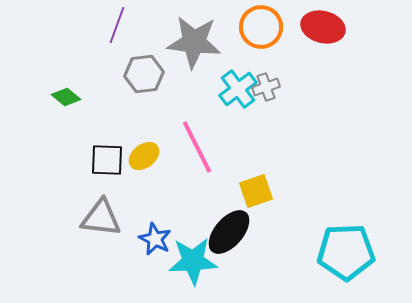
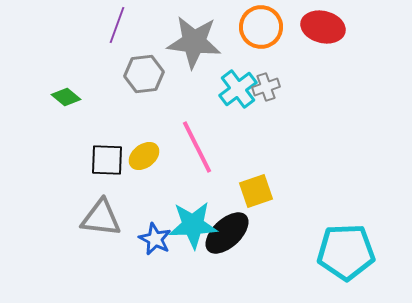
black ellipse: moved 2 px left, 1 px down; rotated 6 degrees clockwise
cyan star: moved 36 px up
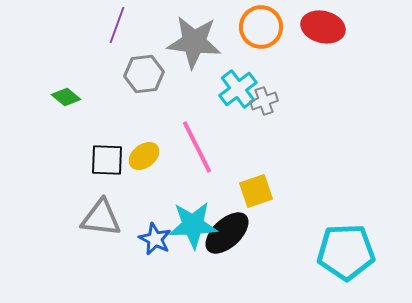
gray cross: moved 2 px left, 14 px down
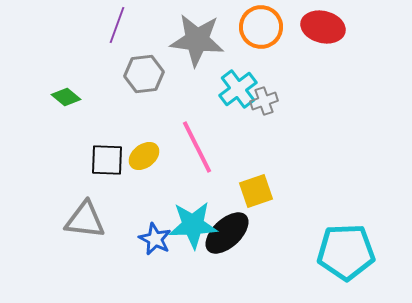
gray star: moved 3 px right, 2 px up
gray triangle: moved 16 px left, 2 px down
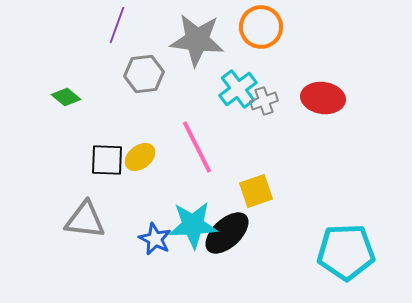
red ellipse: moved 71 px down; rotated 6 degrees counterclockwise
yellow ellipse: moved 4 px left, 1 px down
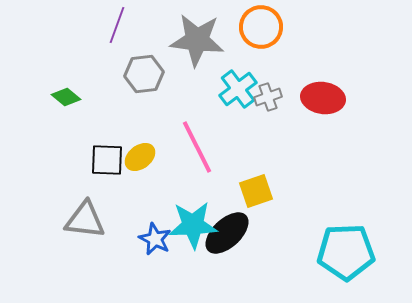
gray cross: moved 4 px right, 4 px up
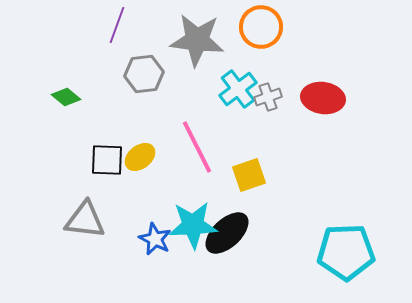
yellow square: moved 7 px left, 16 px up
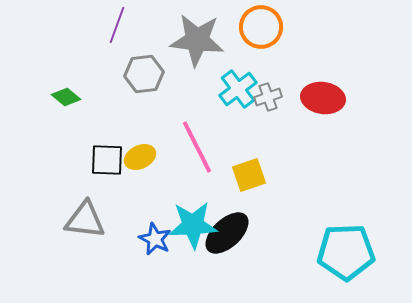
yellow ellipse: rotated 12 degrees clockwise
